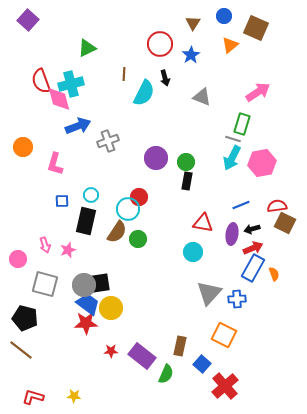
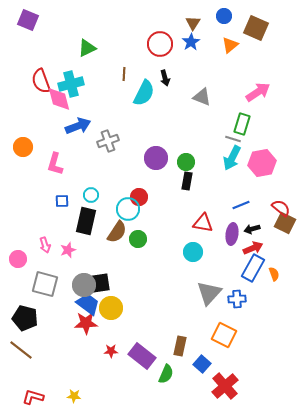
purple square at (28, 20): rotated 20 degrees counterclockwise
blue star at (191, 55): moved 13 px up
red semicircle at (277, 206): moved 4 px right, 2 px down; rotated 48 degrees clockwise
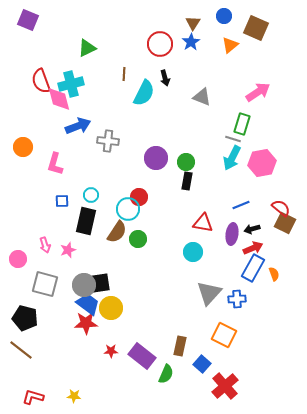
gray cross at (108, 141): rotated 25 degrees clockwise
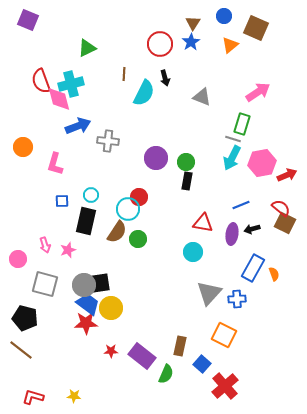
red arrow at (253, 248): moved 34 px right, 73 px up
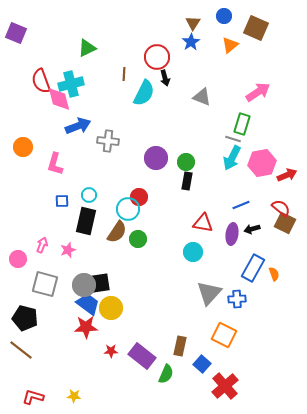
purple square at (28, 20): moved 12 px left, 13 px down
red circle at (160, 44): moved 3 px left, 13 px down
cyan circle at (91, 195): moved 2 px left
pink arrow at (45, 245): moved 3 px left; rotated 140 degrees counterclockwise
red star at (86, 323): moved 4 px down
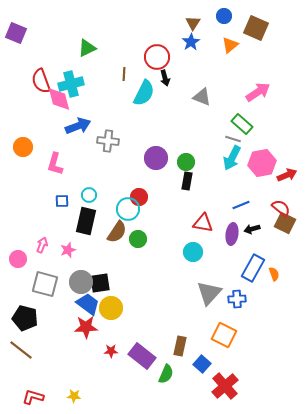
green rectangle at (242, 124): rotated 65 degrees counterclockwise
gray circle at (84, 285): moved 3 px left, 3 px up
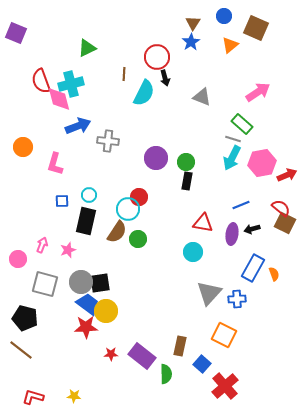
yellow circle at (111, 308): moved 5 px left, 3 px down
red star at (111, 351): moved 3 px down
green semicircle at (166, 374): rotated 24 degrees counterclockwise
